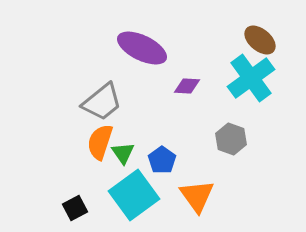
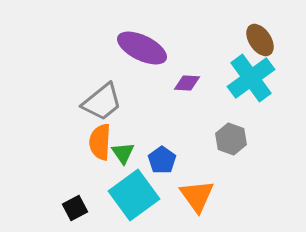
brown ellipse: rotated 16 degrees clockwise
purple diamond: moved 3 px up
orange semicircle: rotated 15 degrees counterclockwise
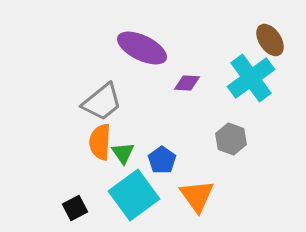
brown ellipse: moved 10 px right
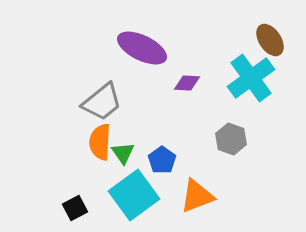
orange triangle: rotated 45 degrees clockwise
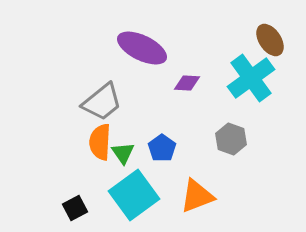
blue pentagon: moved 12 px up
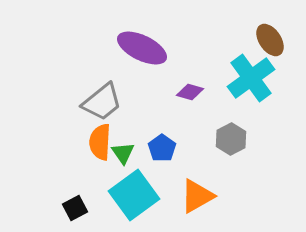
purple diamond: moved 3 px right, 9 px down; rotated 12 degrees clockwise
gray hexagon: rotated 12 degrees clockwise
orange triangle: rotated 9 degrees counterclockwise
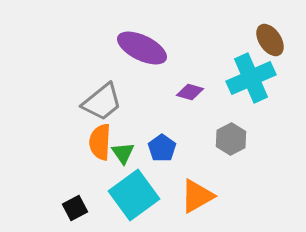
cyan cross: rotated 12 degrees clockwise
